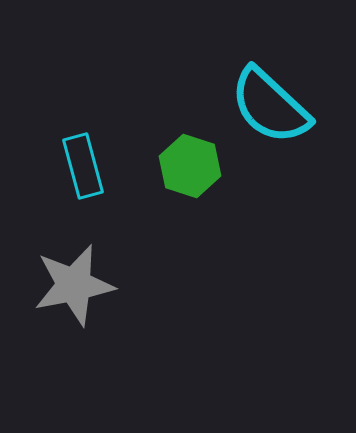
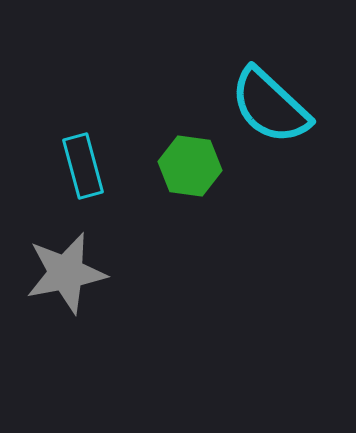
green hexagon: rotated 10 degrees counterclockwise
gray star: moved 8 px left, 12 px up
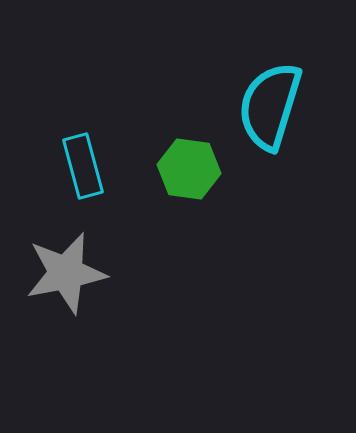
cyan semicircle: rotated 64 degrees clockwise
green hexagon: moved 1 px left, 3 px down
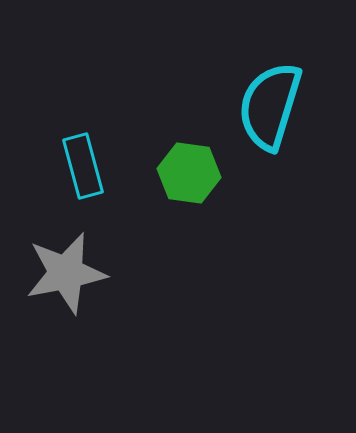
green hexagon: moved 4 px down
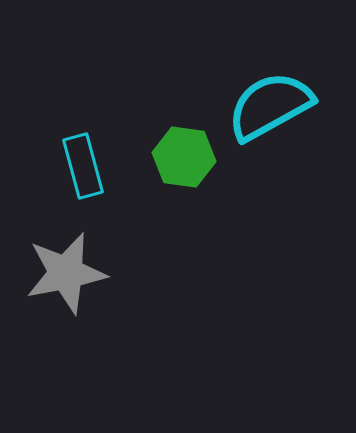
cyan semicircle: rotated 44 degrees clockwise
green hexagon: moved 5 px left, 16 px up
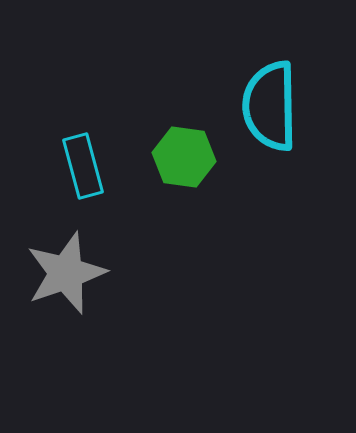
cyan semicircle: rotated 62 degrees counterclockwise
gray star: rotated 8 degrees counterclockwise
